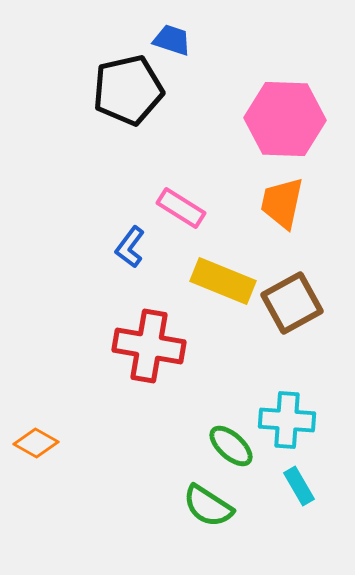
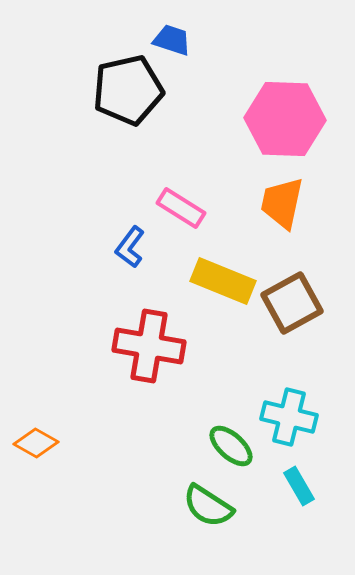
cyan cross: moved 2 px right, 3 px up; rotated 10 degrees clockwise
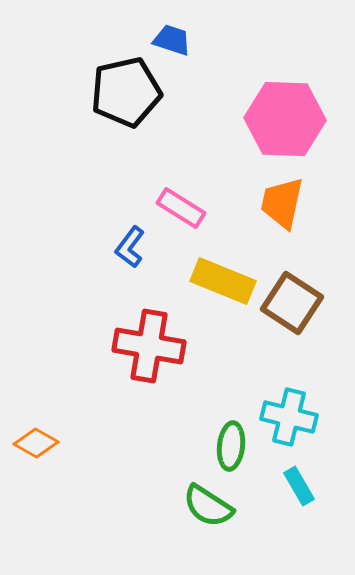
black pentagon: moved 2 px left, 2 px down
brown square: rotated 28 degrees counterclockwise
green ellipse: rotated 54 degrees clockwise
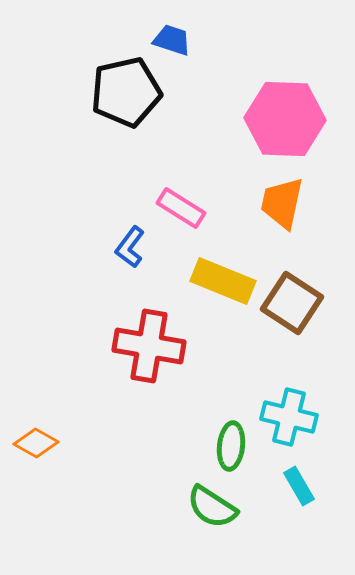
green semicircle: moved 4 px right, 1 px down
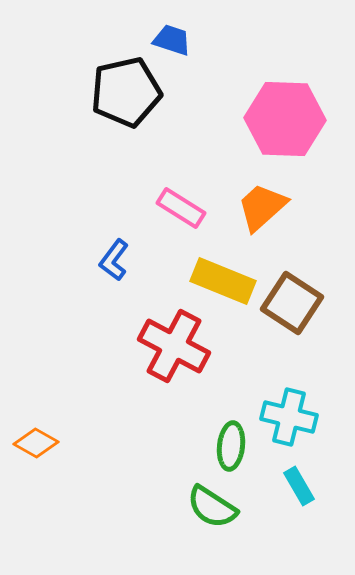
orange trapezoid: moved 20 px left, 4 px down; rotated 36 degrees clockwise
blue L-shape: moved 16 px left, 13 px down
red cross: moved 25 px right; rotated 18 degrees clockwise
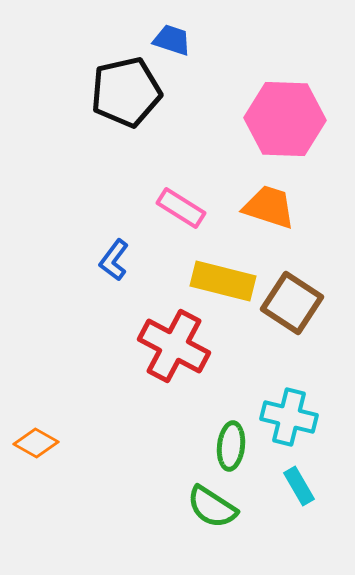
orange trapezoid: moved 7 px right; rotated 60 degrees clockwise
yellow rectangle: rotated 8 degrees counterclockwise
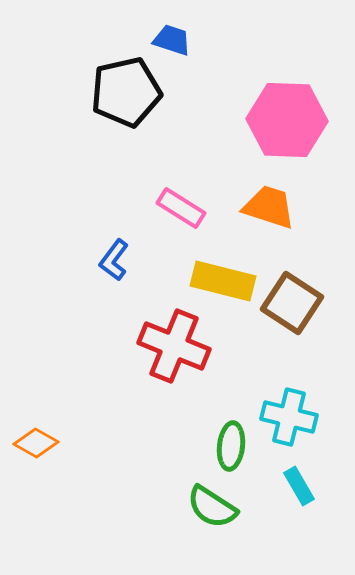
pink hexagon: moved 2 px right, 1 px down
red cross: rotated 6 degrees counterclockwise
